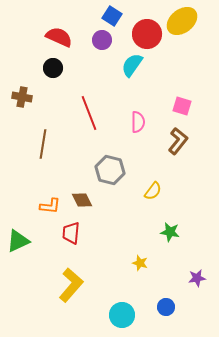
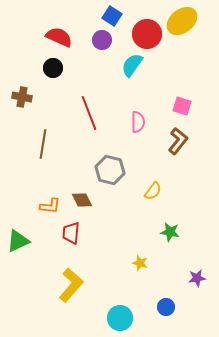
cyan circle: moved 2 px left, 3 px down
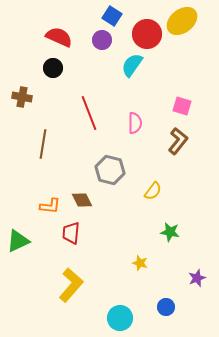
pink semicircle: moved 3 px left, 1 px down
purple star: rotated 12 degrees counterclockwise
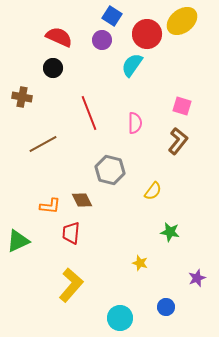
brown line: rotated 52 degrees clockwise
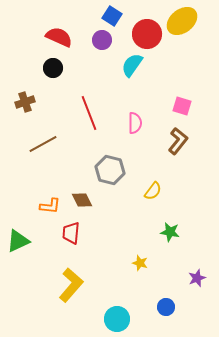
brown cross: moved 3 px right, 5 px down; rotated 30 degrees counterclockwise
cyan circle: moved 3 px left, 1 px down
